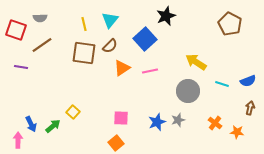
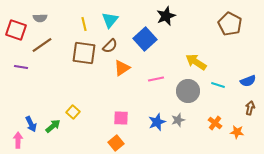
pink line: moved 6 px right, 8 px down
cyan line: moved 4 px left, 1 px down
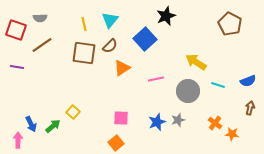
purple line: moved 4 px left
orange star: moved 5 px left, 2 px down
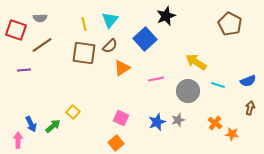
purple line: moved 7 px right, 3 px down; rotated 16 degrees counterclockwise
pink square: rotated 21 degrees clockwise
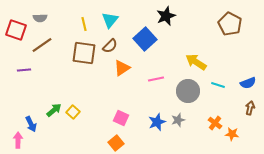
blue semicircle: moved 2 px down
green arrow: moved 1 px right, 16 px up
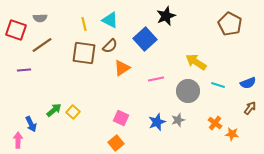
cyan triangle: rotated 42 degrees counterclockwise
brown arrow: rotated 24 degrees clockwise
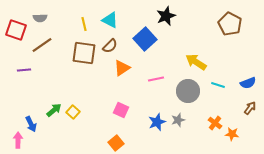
pink square: moved 8 px up
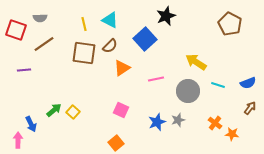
brown line: moved 2 px right, 1 px up
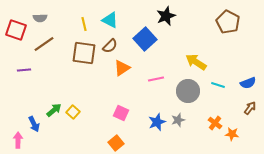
brown pentagon: moved 2 px left, 2 px up
pink square: moved 3 px down
blue arrow: moved 3 px right
